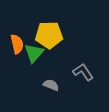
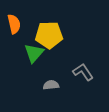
orange semicircle: moved 3 px left, 20 px up
gray semicircle: rotated 28 degrees counterclockwise
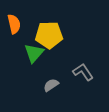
gray semicircle: rotated 28 degrees counterclockwise
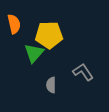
gray semicircle: rotated 56 degrees counterclockwise
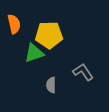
green triangle: rotated 30 degrees clockwise
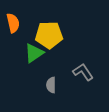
orange semicircle: moved 1 px left, 1 px up
green triangle: rotated 15 degrees counterclockwise
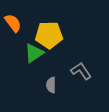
orange semicircle: rotated 24 degrees counterclockwise
gray L-shape: moved 2 px left, 1 px up
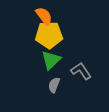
orange semicircle: moved 31 px right, 7 px up
green triangle: moved 17 px right, 7 px down; rotated 10 degrees counterclockwise
gray semicircle: moved 3 px right; rotated 21 degrees clockwise
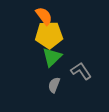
green triangle: moved 1 px right, 3 px up
